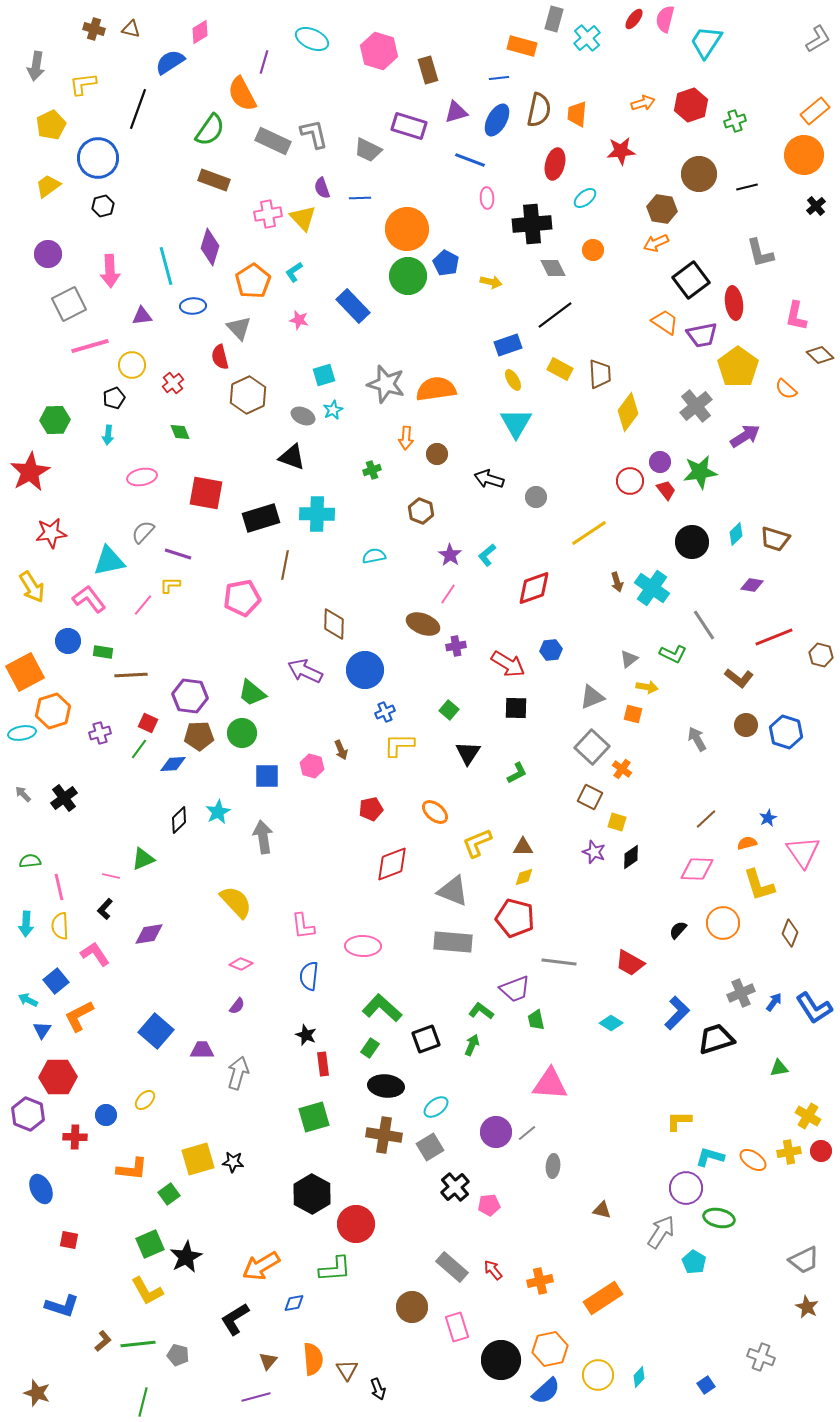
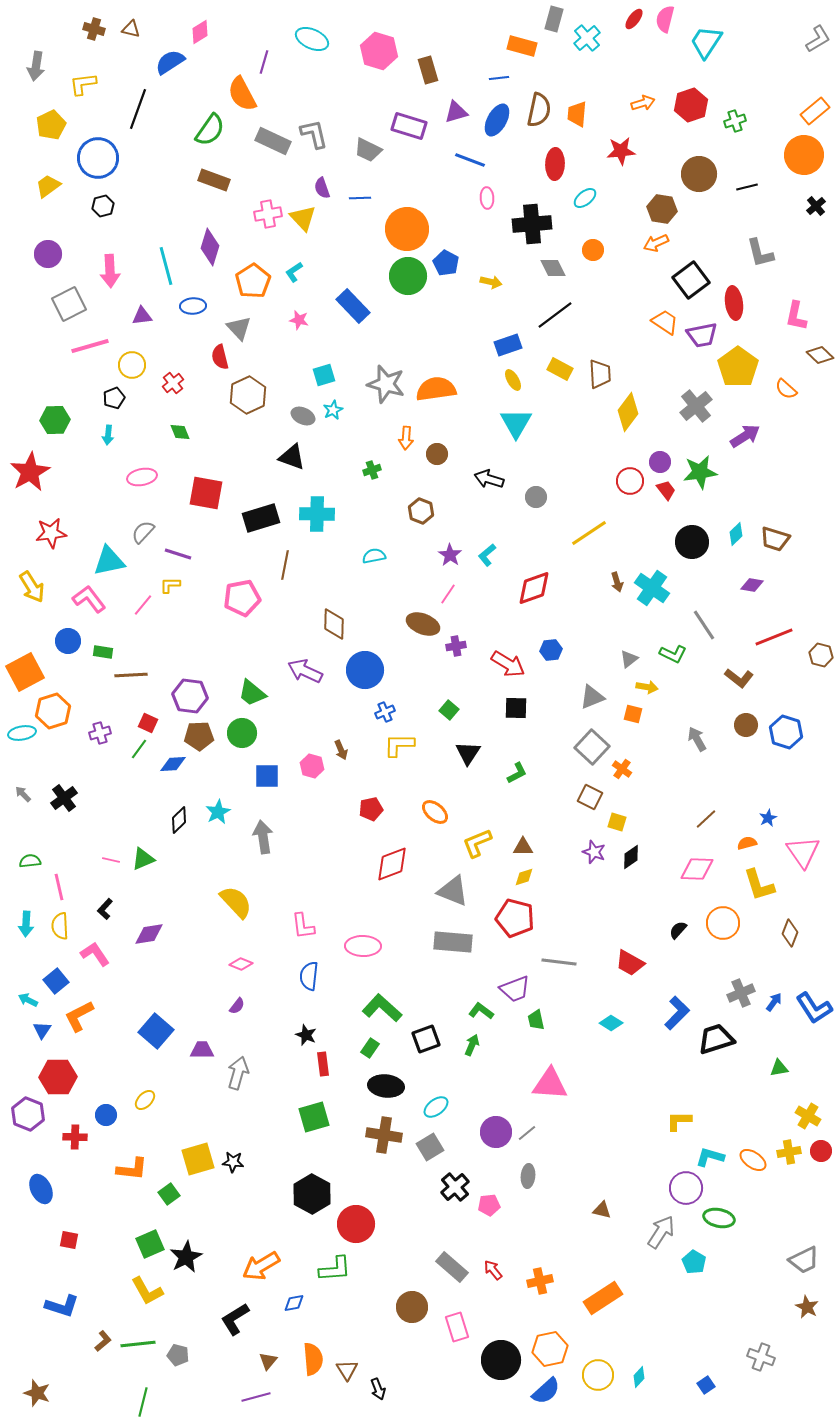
red ellipse at (555, 164): rotated 12 degrees counterclockwise
pink line at (111, 876): moved 16 px up
gray ellipse at (553, 1166): moved 25 px left, 10 px down
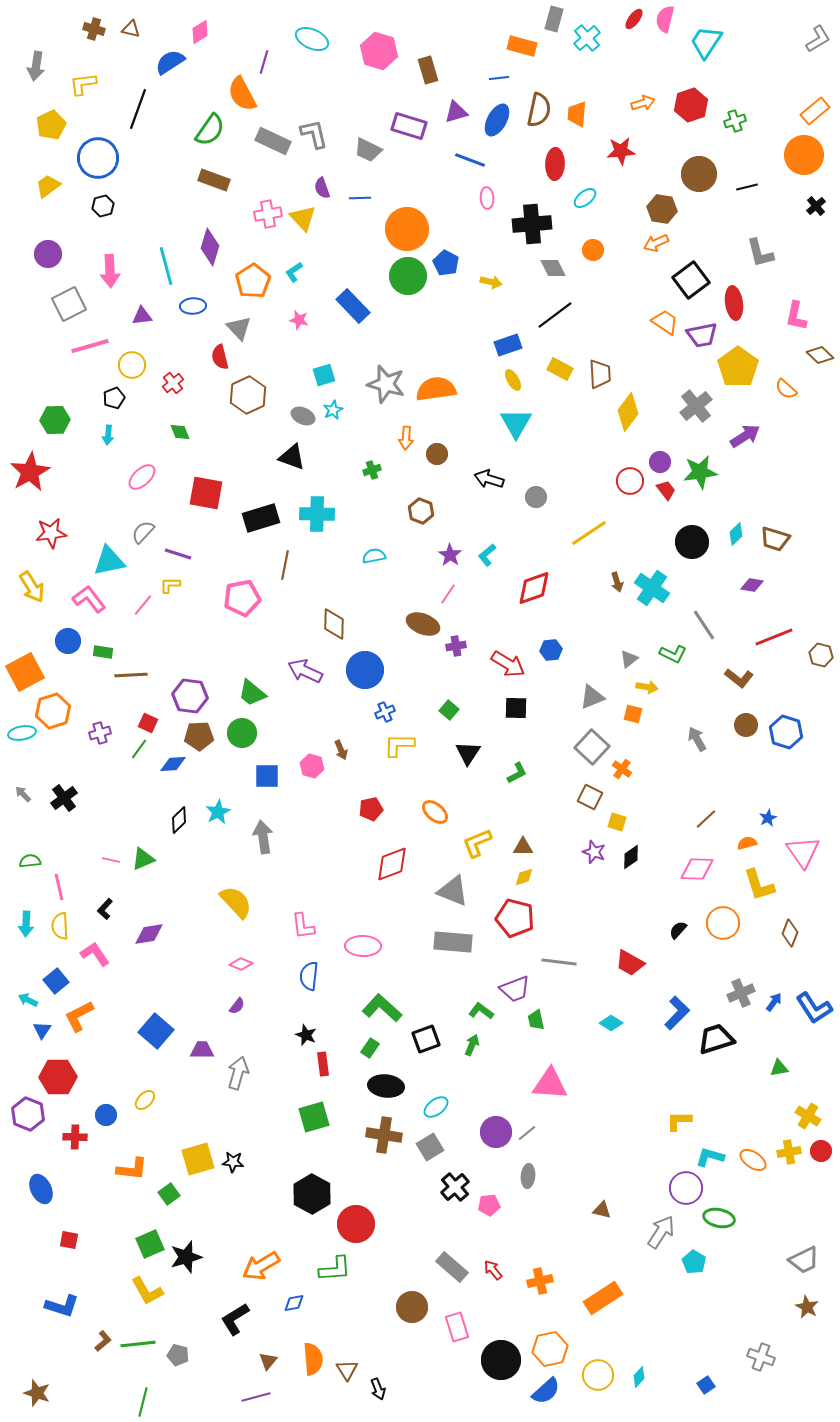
pink ellipse at (142, 477): rotated 32 degrees counterclockwise
black star at (186, 1257): rotated 12 degrees clockwise
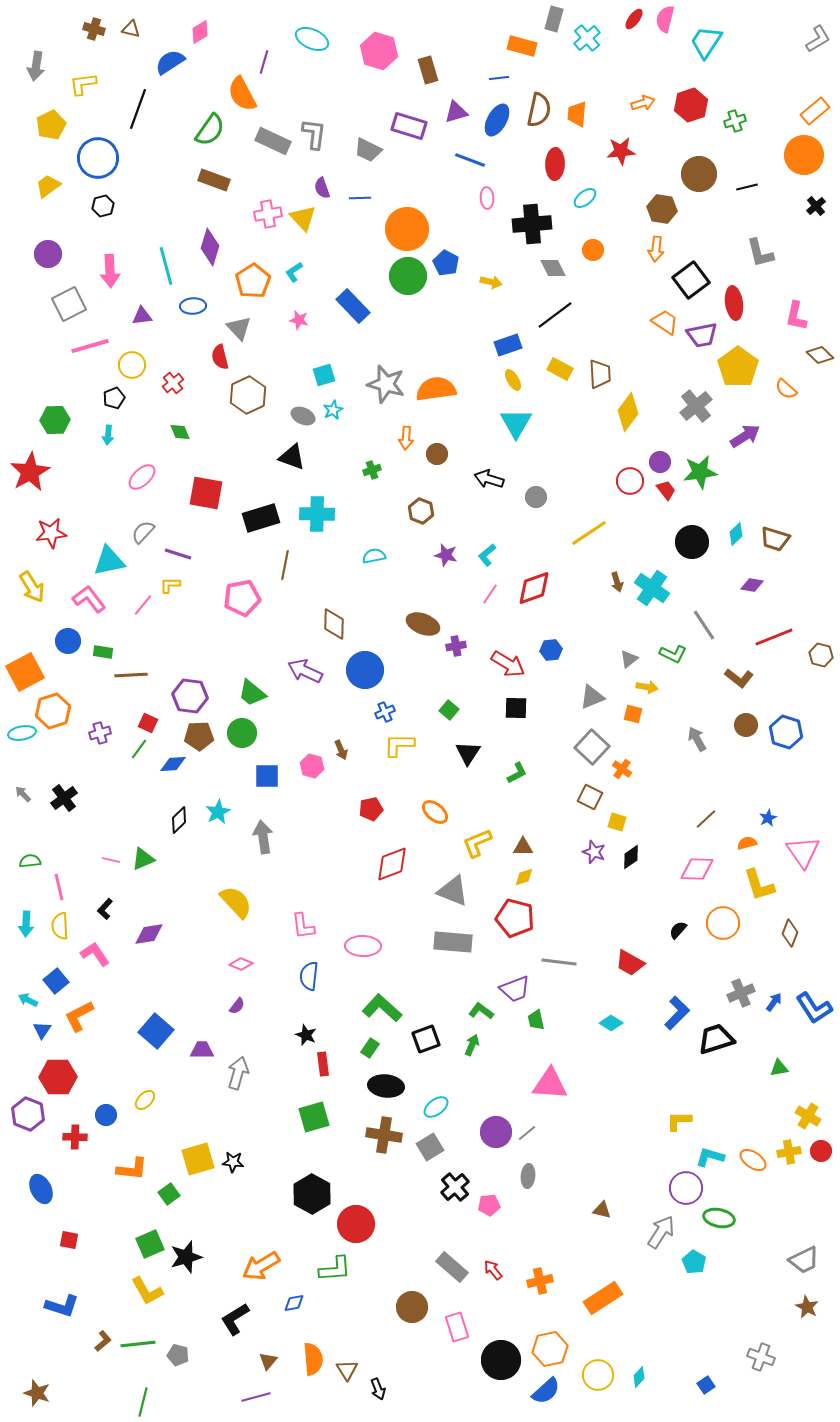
gray L-shape at (314, 134): rotated 20 degrees clockwise
orange arrow at (656, 243): moved 6 px down; rotated 60 degrees counterclockwise
purple star at (450, 555): moved 4 px left; rotated 20 degrees counterclockwise
pink line at (448, 594): moved 42 px right
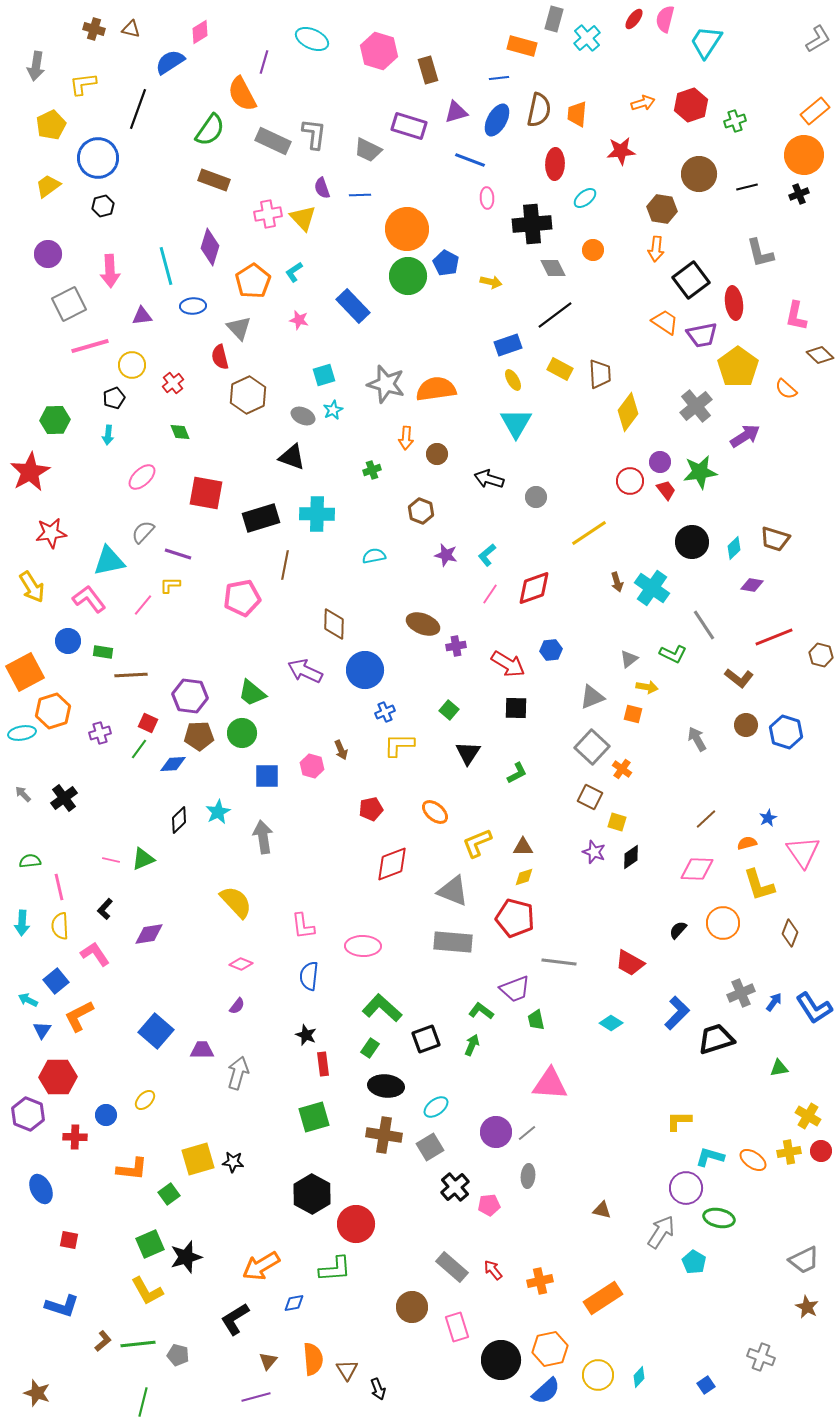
blue line at (360, 198): moved 3 px up
black cross at (816, 206): moved 17 px left, 12 px up; rotated 18 degrees clockwise
cyan diamond at (736, 534): moved 2 px left, 14 px down
cyan arrow at (26, 924): moved 4 px left, 1 px up
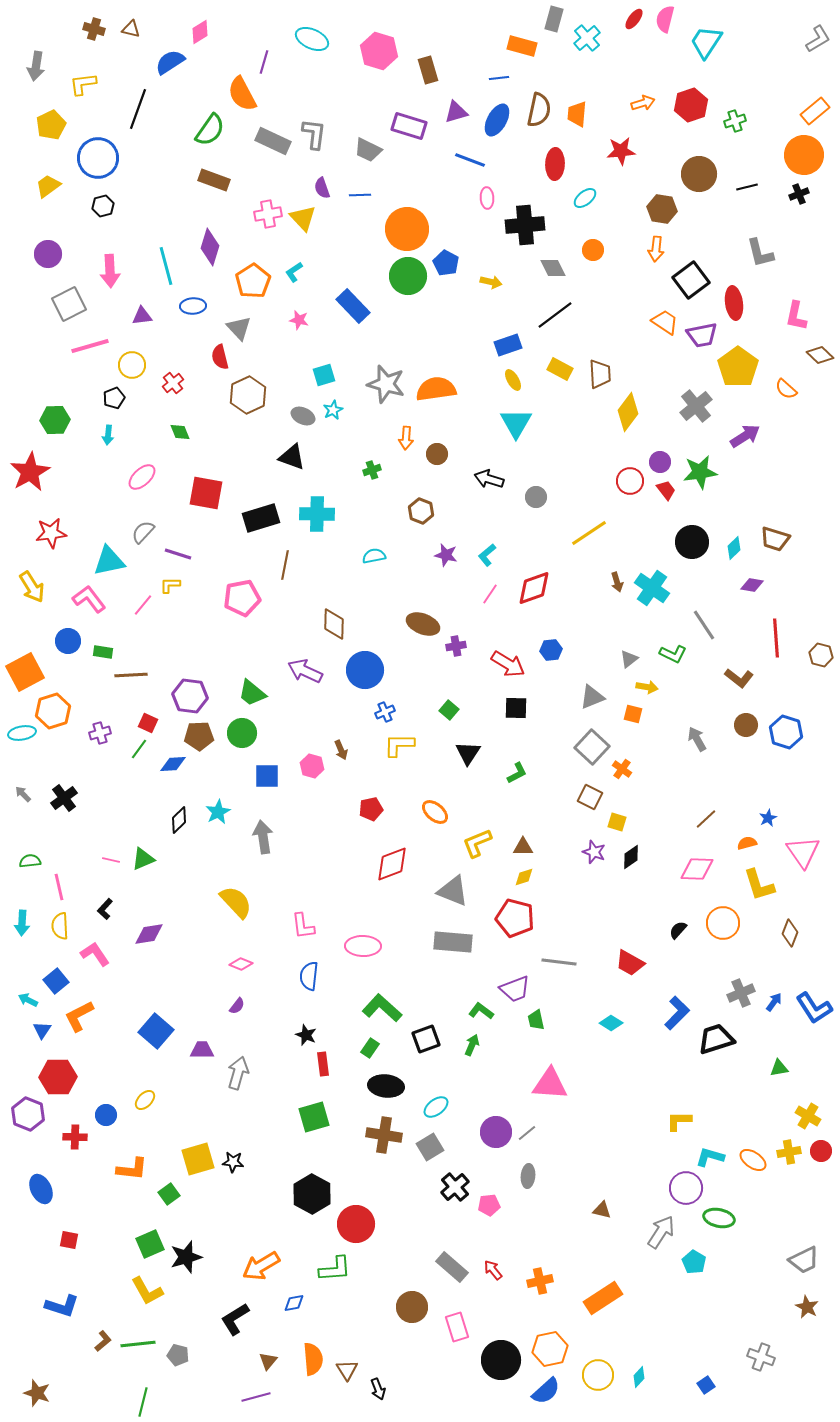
black cross at (532, 224): moved 7 px left, 1 px down
red line at (774, 637): moved 2 px right, 1 px down; rotated 72 degrees counterclockwise
